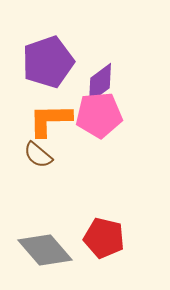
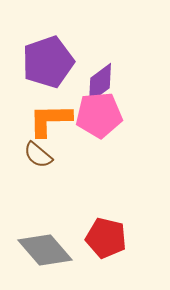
red pentagon: moved 2 px right
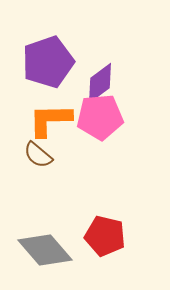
pink pentagon: moved 1 px right, 2 px down
red pentagon: moved 1 px left, 2 px up
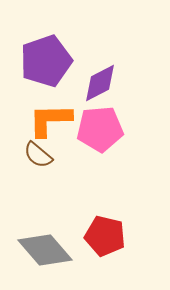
purple pentagon: moved 2 px left, 1 px up
purple diamond: rotated 9 degrees clockwise
pink pentagon: moved 12 px down
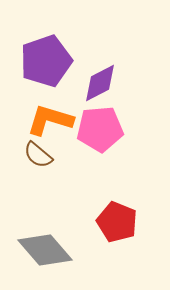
orange L-shape: rotated 18 degrees clockwise
red pentagon: moved 12 px right, 14 px up; rotated 9 degrees clockwise
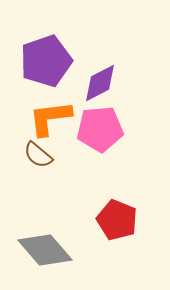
orange L-shape: moved 2 px up; rotated 24 degrees counterclockwise
red pentagon: moved 2 px up
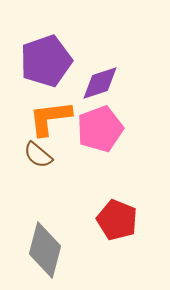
purple diamond: rotated 9 degrees clockwise
pink pentagon: rotated 15 degrees counterclockwise
gray diamond: rotated 56 degrees clockwise
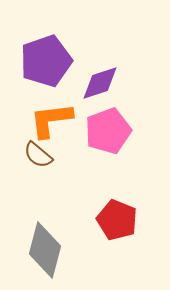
orange L-shape: moved 1 px right, 2 px down
pink pentagon: moved 8 px right, 2 px down
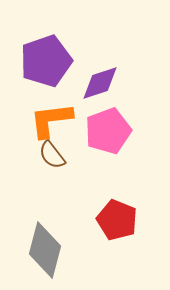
brown semicircle: moved 14 px right; rotated 12 degrees clockwise
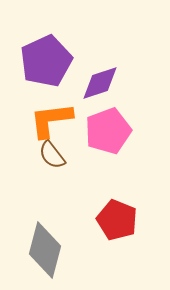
purple pentagon: rotated 6 degrees counterclockwise
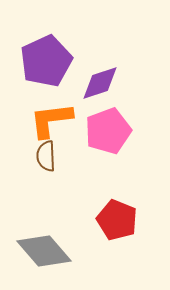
brown semicircle: moved 6 px left, 1 px down; rotated 36 degrees clockwise
gray diamond: moved 1 px left, 1 px down; rotated 56 degrees counterclockwise
